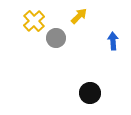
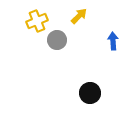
yellow cross: moved 3 px right; rotated 20 degrees clockwise
gray circle: moved 1 px right, 2 px down
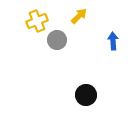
black circle: moved 4 px left, 2 px down
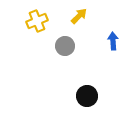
gray circle: moved 8 px right, 6 px down
black circle: moved 1 px right, 1 px down
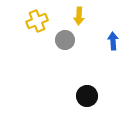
yellow arrow: rotated 138 degrees clockwise
gray circle: moved 6 px up
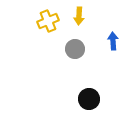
yellow cross: moved 11 px right
gray circle: moved 10 px right, 9 px down
black circle: moved 2 px right, 3 px down
